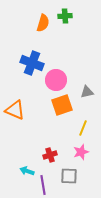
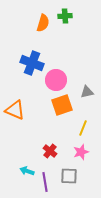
red cross: moved 4 px up; rotated 32 degrees counterclockwise
purple line: moved 2 px right, 3 px up
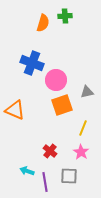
pink star: rotated 21 degrees counterclockwise
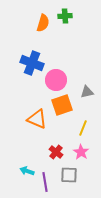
orange triangle: moved 22 px right, 9 px down
red cross: moved 6 px right, 1 px down
gray square: moved 1 px up
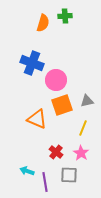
gray triangle: moved 9 px down
pink star: moved 1 px down
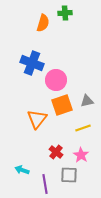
green cross: moved 3 px up
orange triangle: rotated 45 degrees clockwise
yellow line: rotated 49 degrees clockwise
pink star: moved 2 px down
cyan arrow: moved 5 px left, 1 px up
purple line: moved 2 px down
